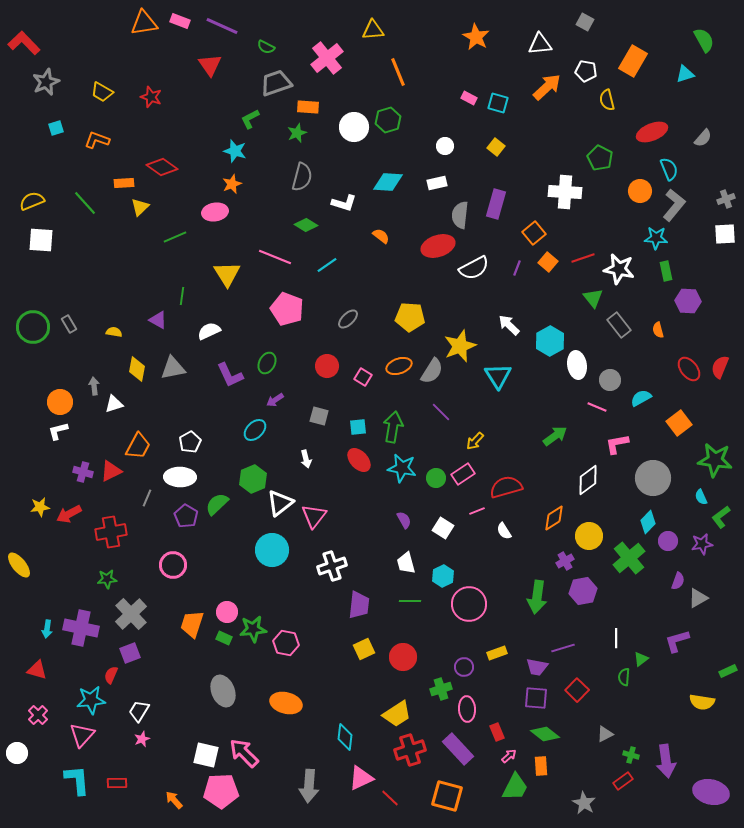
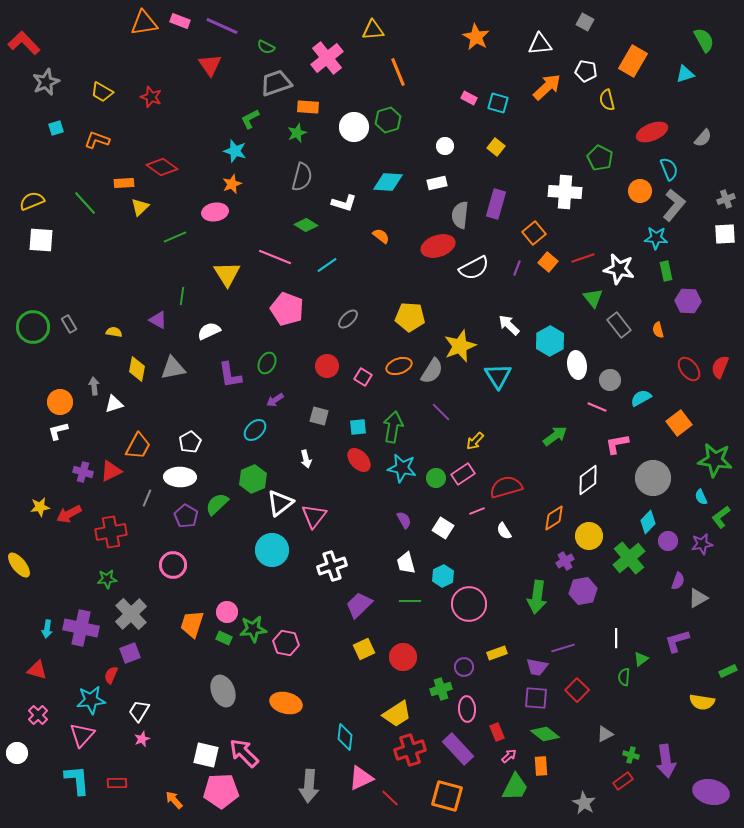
purple L-shape at (230, 375): rotated 16 degrees clockwise
purple trapezoid at (359, 605): rotated 140 degrees counterclockwise
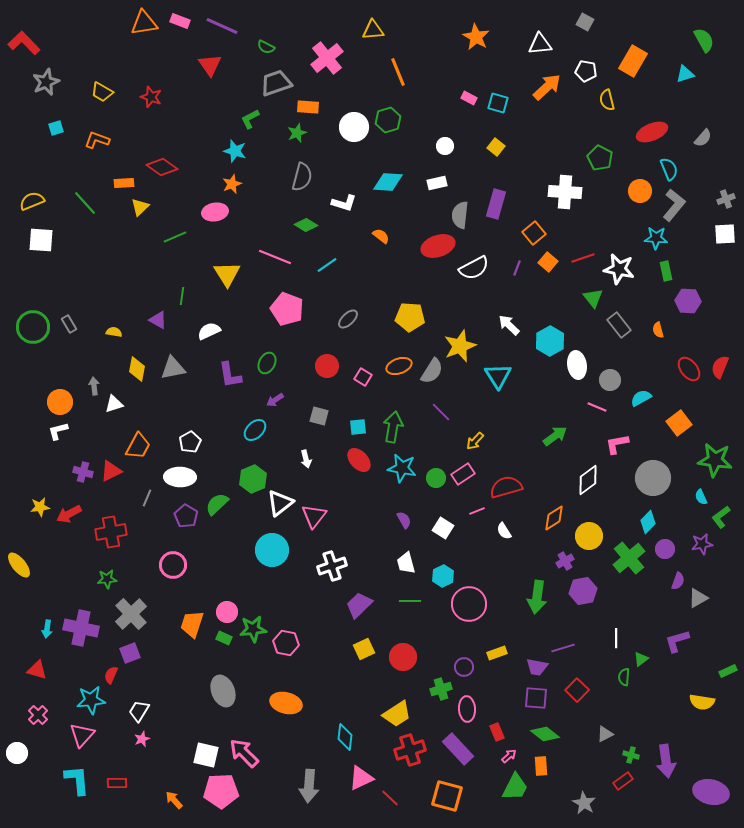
purple circle at (668, 541): moved 3 px left, 8 px down
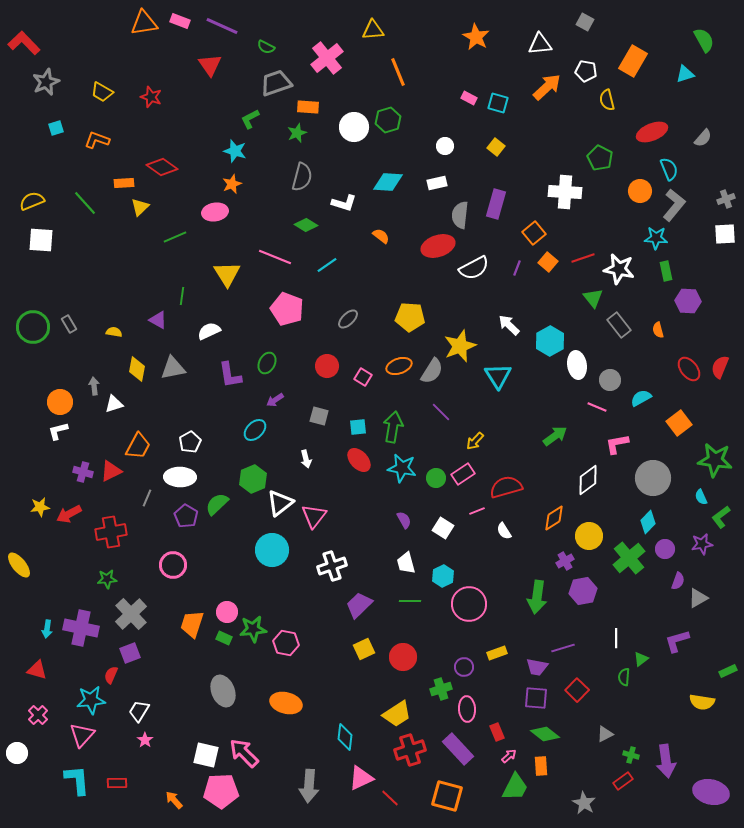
pink star at (142, 739): moved 3 px right, 1 px down; rotated 14 degrees counterclockwise
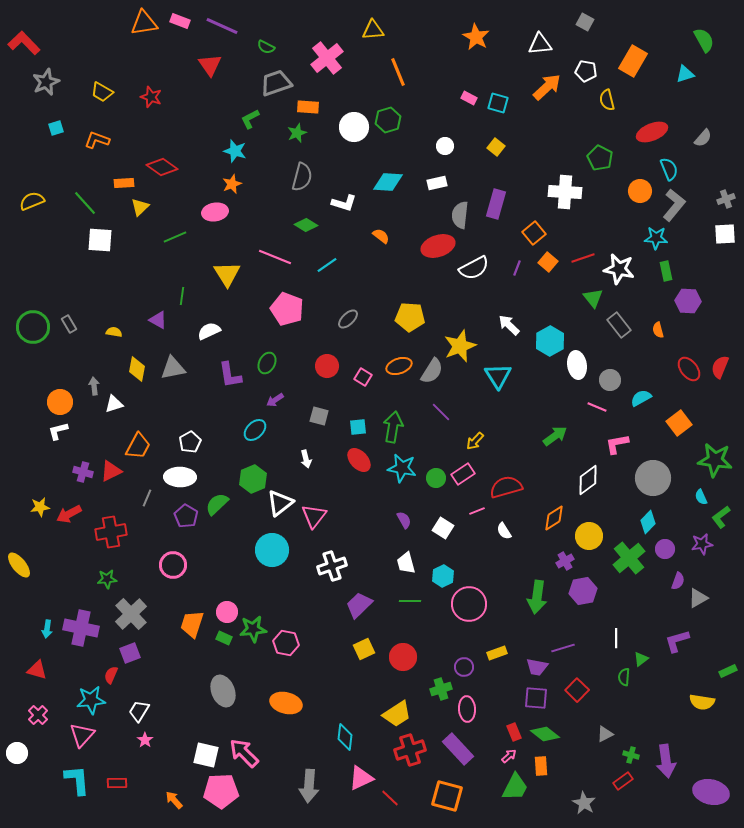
white square at (41, 240): moved 59 px right
red rectangle at (497, 732): moved 17 px right
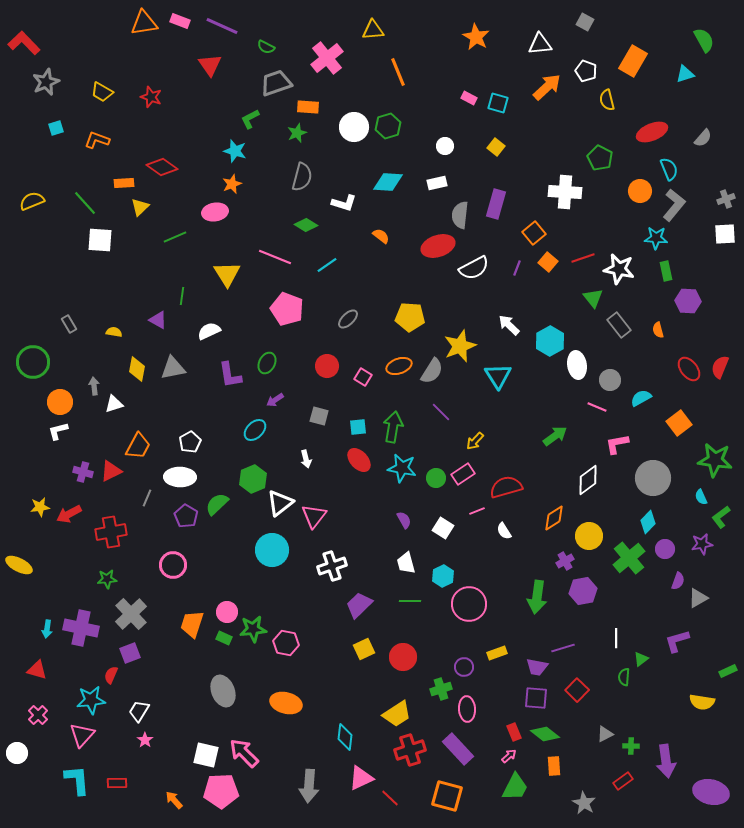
white pentagon at (586, 71): rotated 10 degrees clockwise
green hexagon at (388, 120): moved 6 px down
green circle at (33, 327): moved 35 px down
yellow ellipse at (19, 565): rotated 24 degrees counterclockwise
green cross at (631, 755): moved 9 px up; rotated 14 degrees counterclockwise
orange rectangle at (541, 766): moved 13 px right
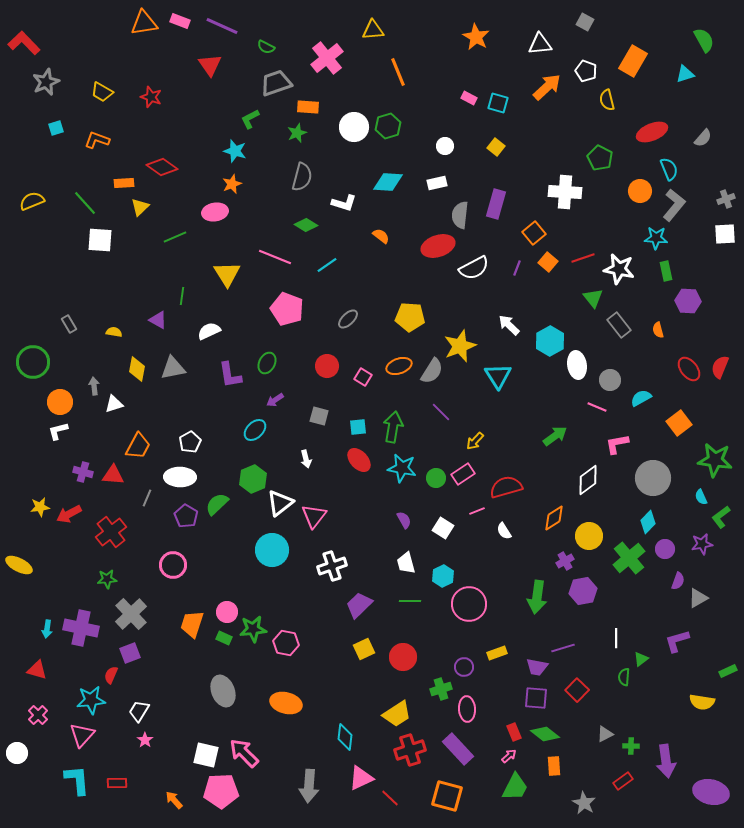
red triangle at (111, 471): moved 2 px right, 4 px down; rotated 30 degrees clockwise
red cross at (111, 532): rotated 28 degrees counterclockwise
